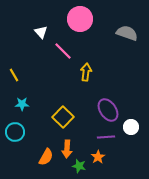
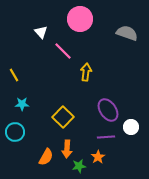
green star: rotated 24 degrees counterclockwise
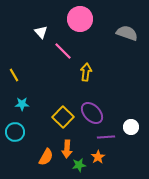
purple ellipse: moved 16 px left, 3 px down; rotated 10 degrees counterclockwise
green star: moved 1 px up
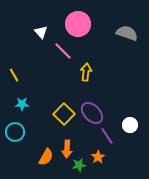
pink circle: moved 2 px left, 5 px down
yellow square: moved 1 px right, 3 px up
white circle: moved 1 px left, 2 px up
purple line: moved 1 px right, 1 px up; rotated 60 degrees clockwise
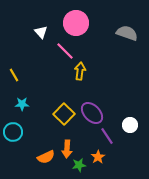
pink circle: moved 2 px left, 1 px up
pink line: moved 2 px right
yellow arrow: moved 6 px left, 1 px up
cyan circle: moved 2 px left
orange semicircle: rotated 36 degrees clockwise
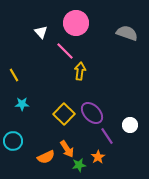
cyan circle: moved 9 px down
orange arrow: rotated 36 degrees counterclockwise
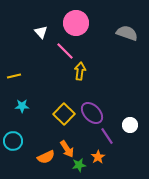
yellow line: moved 1 px down; rotated 72 degrees counterclockwise
cyan star: moved 2 px down
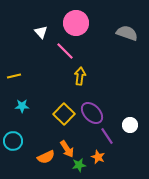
yellow arrow: moved 5 px down
orange star: rotated 16 degrees counterclockwise
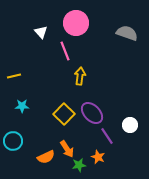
pink line: rotated 24 degrees clockwise
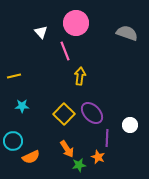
purple line: moved 2 px down; rotated 36 degrees clockwise
orange semicircle: moved 15 px left
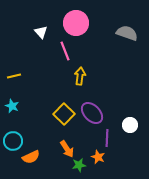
cyan star: moved 10 px left; rotated 24 degrees clockwise
